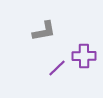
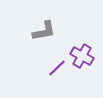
purple cross: moved 2 px left; rotated 30 degrees clockwise
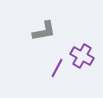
purple line: rotated 18 degrees counterclockwise
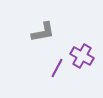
gray L-shape: moved 1 px left, 1 px down
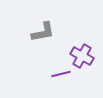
purple line: moved 4 px right, 6 px down; rotated 48 degrees clockwise
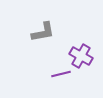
purple cross: moved 1 px left
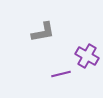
purple cross: moved 6 px right
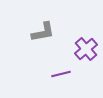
purple cross: moved 1 px left, 7 px up; rotated 20 degrees clockwise
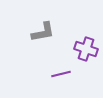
purple cross: rotated 30 degrees counterclockwise
